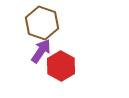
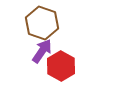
purple arrow: moved 1 px right
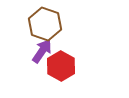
brown hexagon: moved 3 px right, 1 px down
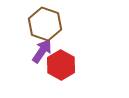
red hexagon: moved 1 px up
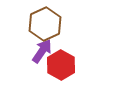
brown hexagon: rotated 16 degrees clockwise
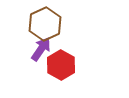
purple arrow: moved 1 px left, 2 px up
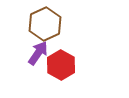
purple arrow: moved 3 px left, 4 px down
